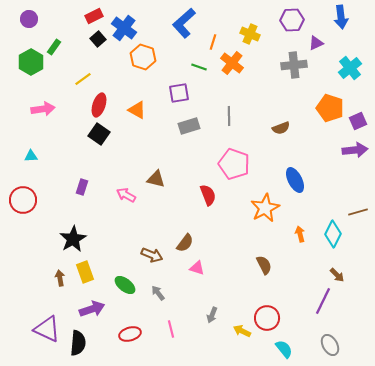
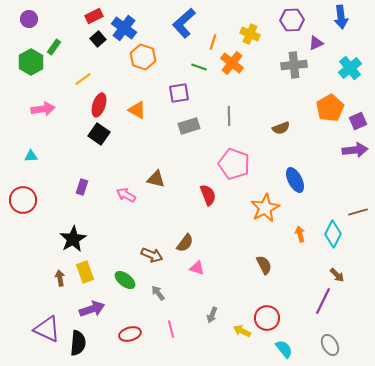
orange pentagon at (330, 108): rotated 24 degrees clockwise
green ellipse at (125, 285): moved 5 px up
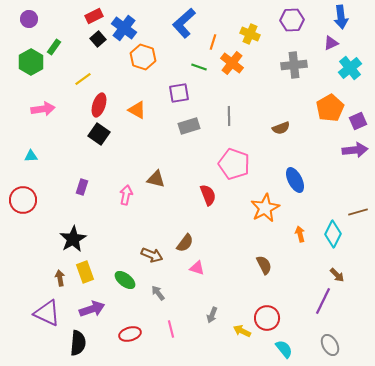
purple triangle at (316, 43): moved 15 px right
pink arrow at (126, 195): rotated 72 degrees clockwise
purple triangle at (47, 329): moved 16 px up
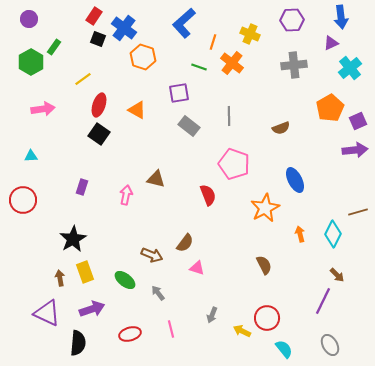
red rectangle at (94, 16): rotated 30 degrees counterclockwise
black square at (98, 39): rotated 28 degrees counterclockwise
gray rectangle at (189, 126): rotated 55 degrees clockwise
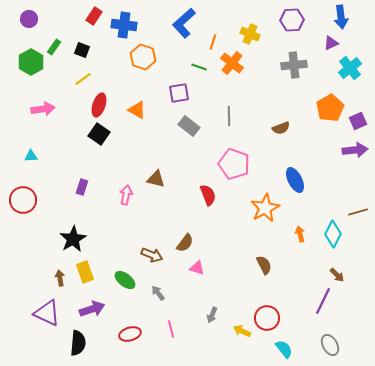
blue cross at (124, 28): moved 3 px up; rotated 30 degrees counterclockwise
black square at (98, 39): moved 16 px left, 11 px down
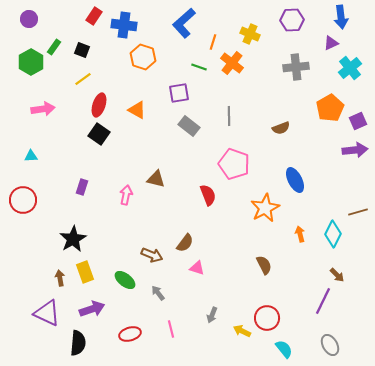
gray cross at (294, 65): moved 2 px right, 2 px down
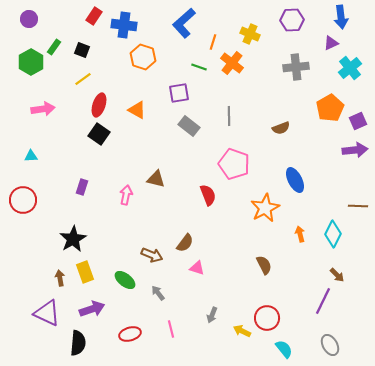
brown line at (358, 212): moved 6 px up; rotated 18 degrees clockwise
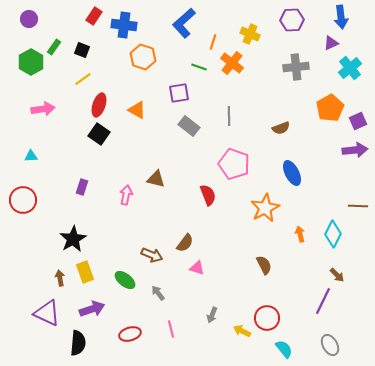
blue ellipse at (295, 180): moved 3 px left, 7 px up
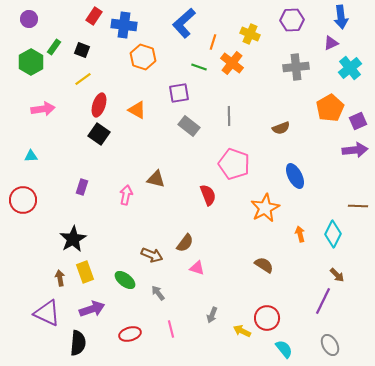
blue ellipse at (292, 173): moved 3 px right, 3 px down
brown semicircle at (264, 265): rotated 30 degrees counterclockwise
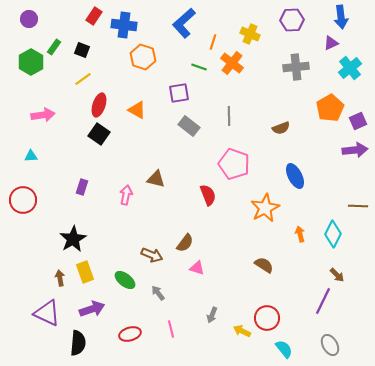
pink arrow at (43, 109): moved 6 px down
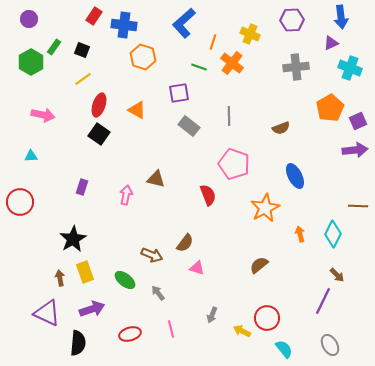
cyan cross at (350, 68): rotated 30 degrees counterclockwise
pink arrow at (43, 115): rotated 20 degrees clockwise
red circle at (23, 200): moved 3 px left, 2 px down
brown semicircle at (264, 265): moved 5 px left; rotated 72 degrees counterclockwise
